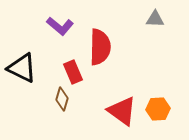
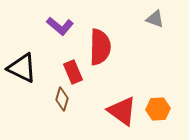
gray triangle: rotated 18 degrees clockwise
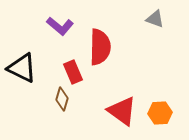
orange hexagon: moved 2 px right, 4 px down
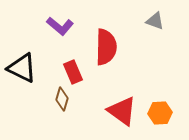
gray triangle: moved 2 px down
red semicircle: moved 6 px right
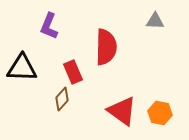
gray triangle: rotated 18 degrees counterclockwise
purple L-shape: moved 11 px left; rotated 72 degrees clockwise
black triangle: rotated 24 degrees counterclockwise
brown diamond: rotated 25 degrees clockwise
orange hexagon: rotated 15 degrees clockwise
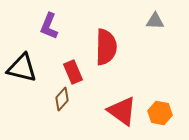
black triangle: rotated 12 degrees clockwise
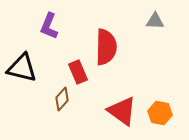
red rectangle: moved 5 px right
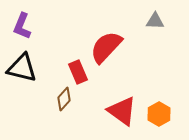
purple L-shape: moved 27 px left
red semicircle: rotated 138 degrees counterclockwise
brown diamond: moved 2 px right
orange hexagon: moved 1 px left, 1 px down; rotated 20 degrees clockwise
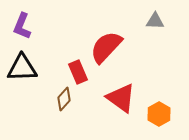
black triangle: rotated 16 degrees counterclockwise
red triangle: moved 1 px left, 13 px up
